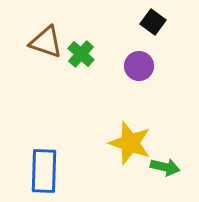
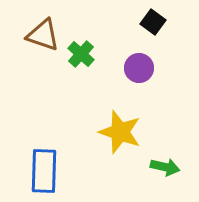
brown triangle: moved 3 px left, 7 px up
purple circle: moved 2 px down
yellow star: moved 10 px left, 11 px up
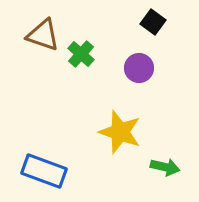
blue rectangle: rotated 72 degrees counterclockwise
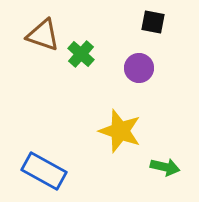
black square: rotated 25 degrees counterclockwise
yellow star: moved 1 px up
blue rectangle: rotated 9 degrees clockwise
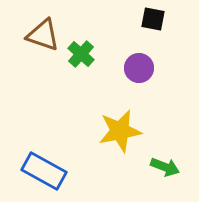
black square: moved 3 px up
yellow star: rotated 30 degrees counterclockwise
green arrow: rotated 8 degrees clockwise
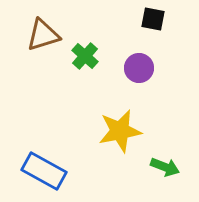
brown triangle: rotated 36 degrees counterclockwise
green cross: moved 4 px right, 2 px down
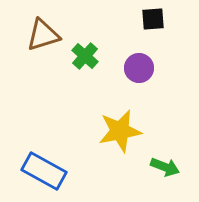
black square: rotated 15 degrees counterclockwise
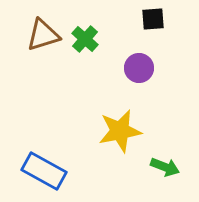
green cross: moved 17 px up
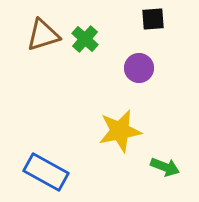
blue rectangle: moved 2 px right, 1 px down
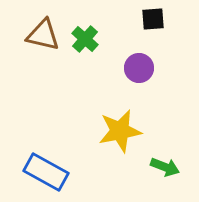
brown triangle: rotated 30 degrees clockwise
